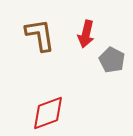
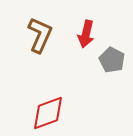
brown L-shape: rotated 33 degrees clockwise
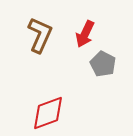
red arrow: moved 1 px left; rotated 12 degrees clockwise
gray pentagon: moved 9 px left, 4 px down
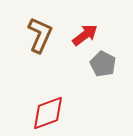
red arrow: moved 1 px down; rotated 152 degrees counterclockwise
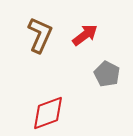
gray pentagon: moved 4 px right, 10 px down
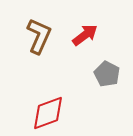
brown L-shape: moved 1 px left, 1 px down
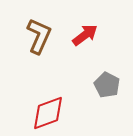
gray pentagon: moved 11 px down
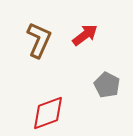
brown L-shape: moved 4 px down
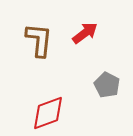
red arrow: moved 2 px up
brown L-shape: rotated 18 degrees counterclockwise
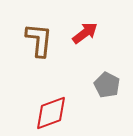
red diamond: moved 3 px right
